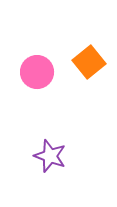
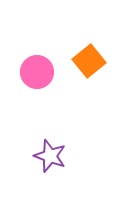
orange square: moved 1 px up
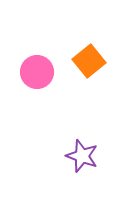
purple star: moved 32 px right
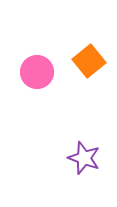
purple star: moved 2 px right, 2 px down
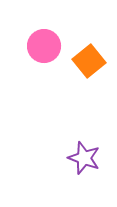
pink circle: moved 7 px right, 26 px up
